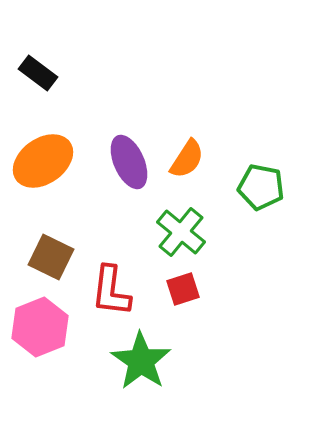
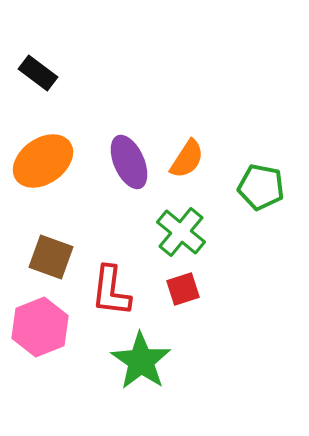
brown square: rotated 6 degrees counterclockwise
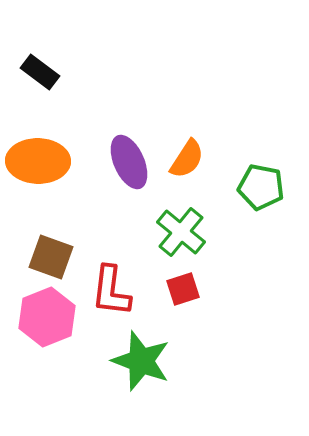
black rectangle: moved 2 px right, 1 px up
orange ellipse: moved 5 px left; rotated 36 degrees clockwise
pink hexagon: moved 7 px right, 10 px up
green star: rotated 14 degrees counterclockwise
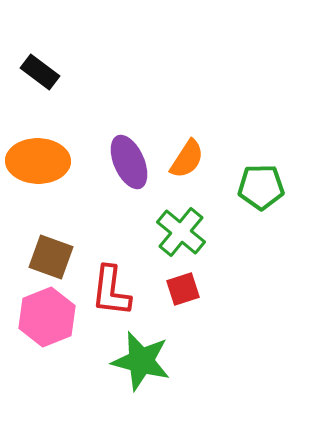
green pentagon: rotated 12 degrees counterclockwise
green star: rotated 6 degrees counterclockwise
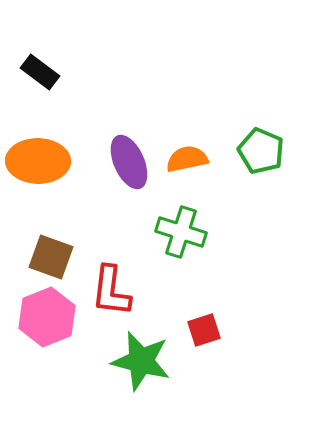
orange semicircle: rotated 135 degrees counterclockwise
green pentagon: moved 36 px up; rotated 24 degrees clockwise
green cross: rotated 21 degrees counterclockwise
red square: moved 21 px right, 41 px down
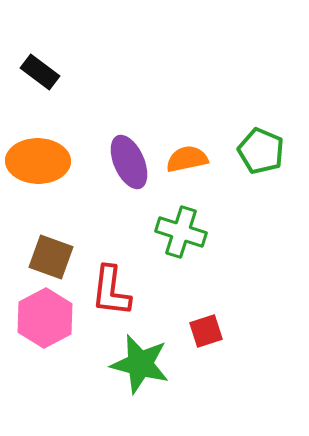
pink hexagon: moved 2 px left, 1 px down; rotated 6 degrees counterclockwise
red square: moved 2 px right, 1 px down
green star: moved 1 px left, 3 px down
